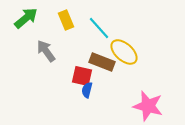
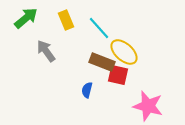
red square: moved 36 px right, 1 px up
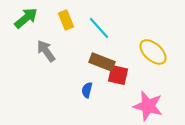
yellow ellipse: moved 29 px right
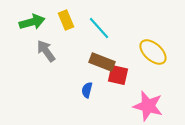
green arrow: moved 6 px right, 4 px down; rotated 25 degrees clockwise
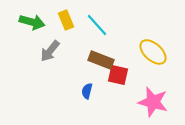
green arrow: rotated 30 degrees clockwise
cyan line: moved 2 px left, 3 px up
gray arrow: moved 4 px right; rotated 105 degrees counterclockwise
brown rectangle: moved 1 px left, 2 px up
blue semicircle: moved 1 px down
pink star: moved 5 px right, 4 px up
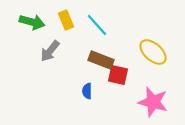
blue semicircle: rotated 14 degrees counterclockwise
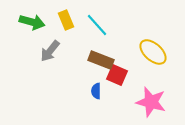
red square: moved 1 px left; rotated 10 degrees clockwise
blue semicircle: moved 9 px right
pink star: moved 2 px left
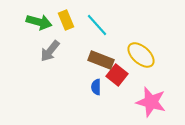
green arrow: moved 7 px right
yellow ellipse: moved 12 px left, 3 px down
red square: rotated 15 degrees clockwise
blue semicircle: moved 4 px up
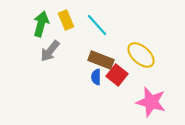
green arrow: moved 2 px right, 2 px down; rotated 90 degrees counterclockwise
blue semicircle: moved 10 px up
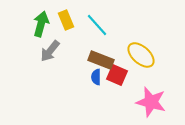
red square: rotated 15 degrees counterclockwise
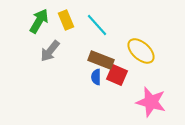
green arrow: moved 2 px left, 3 px up; rotated 15 degrees clockwise
yellow ellipse: moved 4 px up
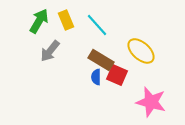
brown rectangle: rotated 10 degrees clockwise
